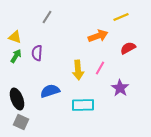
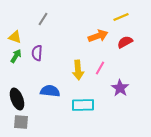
gray line: moved 4 px left, 2 px down
red semicircle: moved 3 px left, 6 px up
blue semicircle: rotated 24 degrees clockwise
gray square: rotated 21 degrees counterclockwise
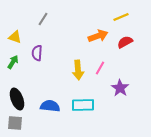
green arrow: moved 3 px left, 6 px down
blue semicircle: moved 15 px down
gray square: moved 6 px left, 1 px down
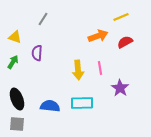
pink line: rotated 40 degrees counterclockwise
cyan rectangle: moved 1 px left, 2 px up
gray square: moved 2 px right, 1 px down
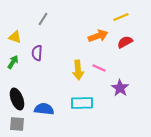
pink line: moved 1 px left; rotated 56 degrees counterclockwise
blue semicircle: moved 6 px left, 3 px down
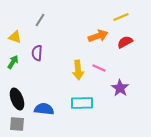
gray line: moved 3 px left, 1 px down
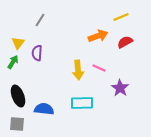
yellow triangle: moved 3 px right, 6 px down; rotated 48 degrees clockwise
black ellipse: moved 1 px right, 3 px up
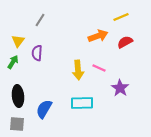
yellow triangle: moved 2 px up
black ellipse: rotated 15 degrees clockwise
blue semicircle: rotated 66 degrees counterclockwise
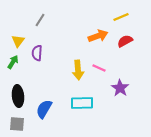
red semicircle: moved 1 px up
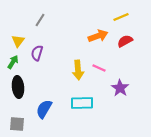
purple semicircle: rotated 14 degrees clockwise
black ellipse: moved 9 px up
